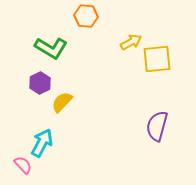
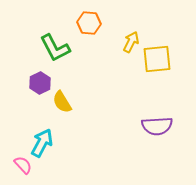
orange hexagon: moved 3 px right, 7 px down
yellow arrow: rotated 35 degrees counterclockwise
green L-shape: moved 4 px right; rotated 32 degrees clockwise
yellow semicircle: rotated 75 degrees counterclockwise
purple semicircle: rotated 108 degrees counterclockwise
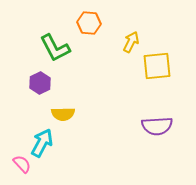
yellow square: moved 7 px down
yellow semicircle: moved 1 px right, 12 px down; rotated 60 degrees counterclockwise
pink semicircle: moved 1 px left, 1 px up
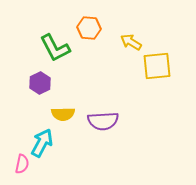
orange hexagon: moved 5 px down
yellow arrow: rotated 85 degrees counterclockwise
purple semicircle: moved 54 px left, 5 px up
pink semicircle: rotated 54 degrees clockwise
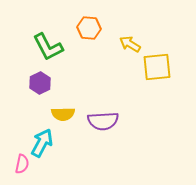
yellow arrow: moved 1 px left, 2 px down
green L-shape: moved 7 px left, 1 px up
yellow square: moved 1 px down
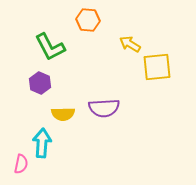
orange hexagon: moved 1 px left, 8 px up
green L-shape: moved 2 px right
purple hexagon: rotated 10 degrees counterclockwise
purple semicircle: moved 1 px right, 13 px up
cyan arrow: rotated 24 degrees counterclockwise
pink semicircle: moved 1 px left
